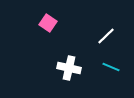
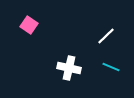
pink square: moved 19 px left, 2 px down
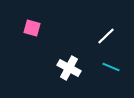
pink square: moved 3 px right, 3 px down; rotated 18 degrees counterclockwise
white cross: rotated 15 degrees clockwise
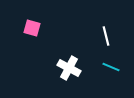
white line: rotated 60 degrees counterclockwise
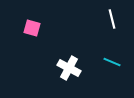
white line: moved 6 px right, 17 px up
cyan line: moved 1 px right, 5 px up
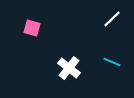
white line: rotated 60 degrees clockwise
white cross: rotated 10 degrees clockwise
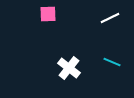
white line: moved 2 px left, 1 px up; rotated 18 degrees clockwise
pink square: moved 16 px right, 14 px up; rotated 18 degrees counterclockwise
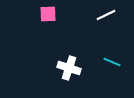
white line: moved 4 px left, 3 px up
white cross: rotated 20 degrees counterclockwise
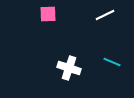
white line: moved 1 px left
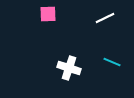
white line: moved 3 px down
